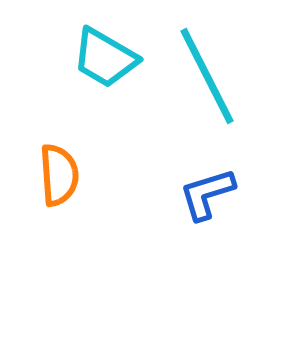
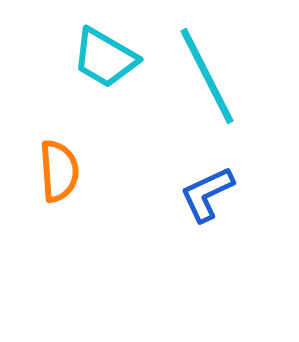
orange semicircle: moved 4 px up
blue L-shape: rotated 8 degrees counterclockwise
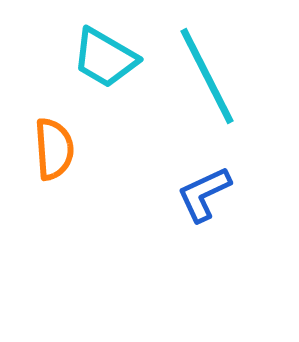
orange semicircle: moved 5 px left, 22 px up
blue L-shape: moved 3 px left
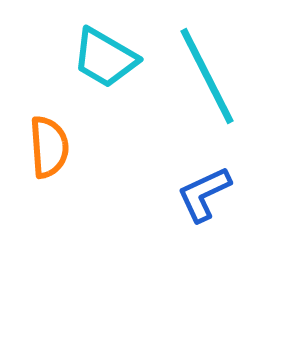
orange semicircle: moved 5 px left, 2 px up
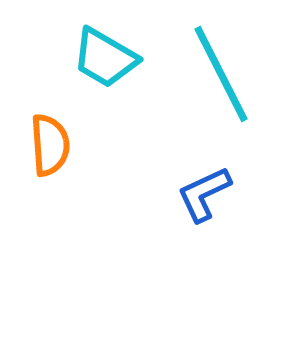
cyan line: moved 14 px right, 2 px up
orange semicircle: moved 1 px right, 2 px up
